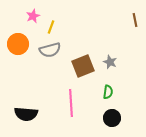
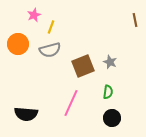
pink star: moved 1 px right, 1 px up
pink line: rotated 28 degrees clockwise
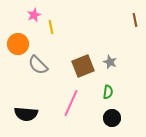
yellow line: rotated 32 degrees counterclockwise
gray semicircle: moved 12 px left, 15 px down; rotated 60 degrees clockwise
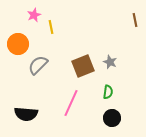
gray semicircle: rotated 90 degrees clockwise
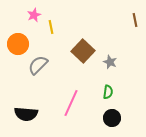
brown square: moved 15 px up; rotated 25 degrees counterclockwise
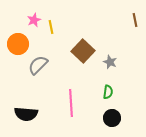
pink star: moved 5 px down
pink line: rotated 28 degrees counterclockwise
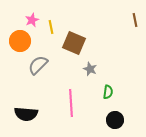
pink star: moved 2 px left
orange circle: moved 2 px right, 3 px up
brown square: moved 9 px left, 8 px up; rotated 20 degrees counterclockwise
gray star: moved 20 px left, 7 px down
black circle: moved 3 px right, 2 px down
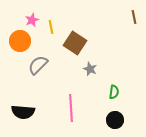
brown line: moved 1 px left, 3 px up
brown square: moved 1 px right; rotated 10 degrees clockwise
green semicircle: moved 6 px right
pink line: moved 5 px down
black semicircle: moved 3 px left, 2 px up
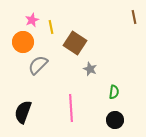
orange circle: moved 3 px right, 1 px down
black semicircle: rotated 105 degrees clockwise
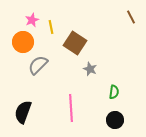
brown line: moved 3 px left; rotated 16 degrees counterclockwise
